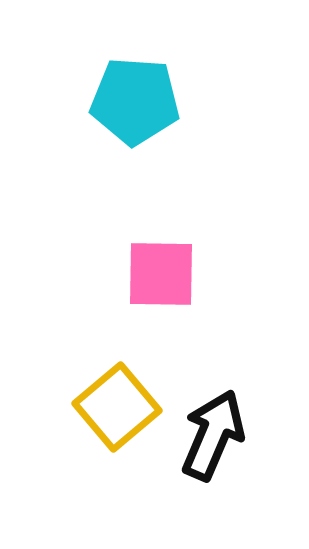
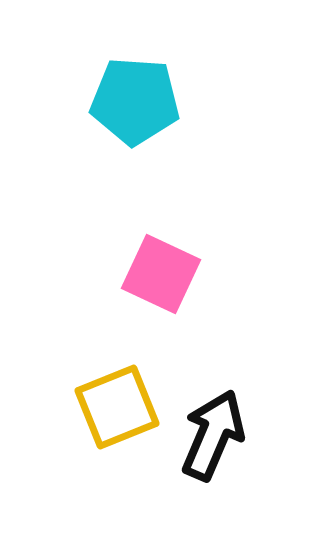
pink square: rotated 24 degrees clockwise
yellow square: rotated 18 degrees clockwise
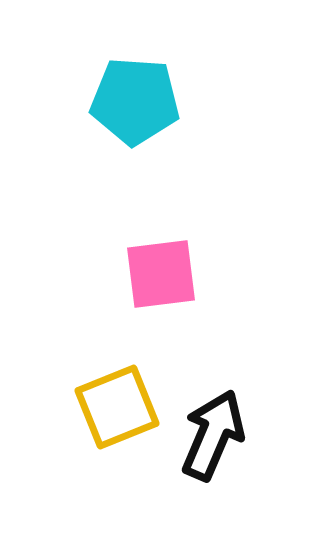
pink square: rotated 32 degrees counterclockwise
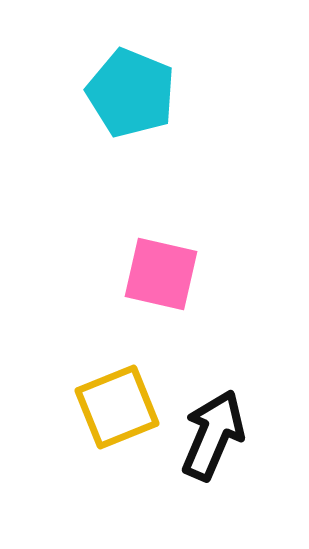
cyan pentagon: moved 4 px left, 8 px up; rotated 18 degrees clockwise
pink square: rotated 20 degrees clockwise
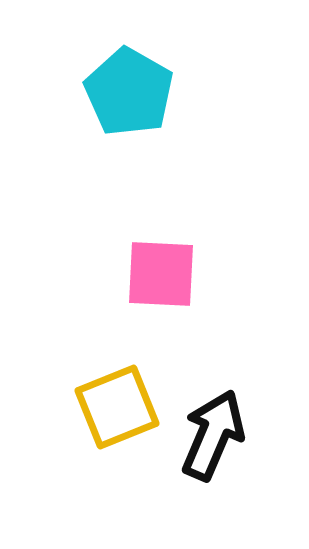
cyan pentagon: moved 2 px left, 1 px up; rotated 8 degrees clockwise
pink square: rotated 10 degrees counterclockwise
